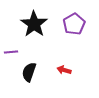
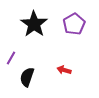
purple line: moved 6 px down; rotated 56 degrees counterclockwise
black semicircle: moved 2 px left, 5 px down
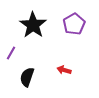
black star: moved 1 px left, 1 px down
purple line: moved 5 px up
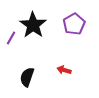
purple line: moved 15 px up
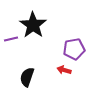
purple pentagon: moved 25 px down; rotated 20 degrees clockwise
purple line: moved 1 px down; rotated 48 degrees clockwise
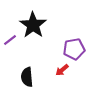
purple line: moved 1 px left, 1 px down; rotated 24 degrees counterclockwise
red arrow: moved 2 px left; rotated 56 degrees counterclockwise
black semicircle: rotated 24 degrees counterclockwise
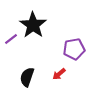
purple line: moved 1 px right, 1 px up
red arrow: moved 3 px left, 4 px down
black semicircle: rotated 24 degrees clockwise
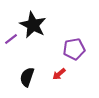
black star: rotated 8 degrees counterclockwise
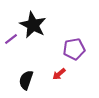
black semicircle: moved 1 px left, 3 px down
